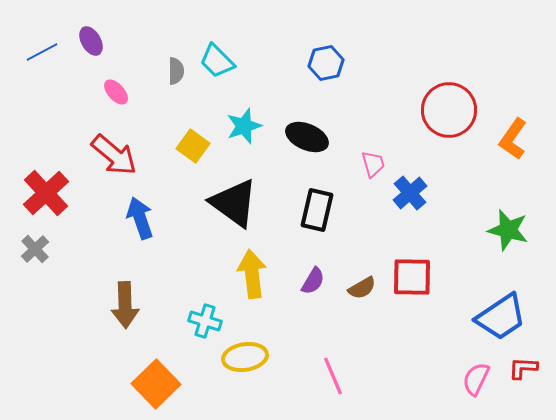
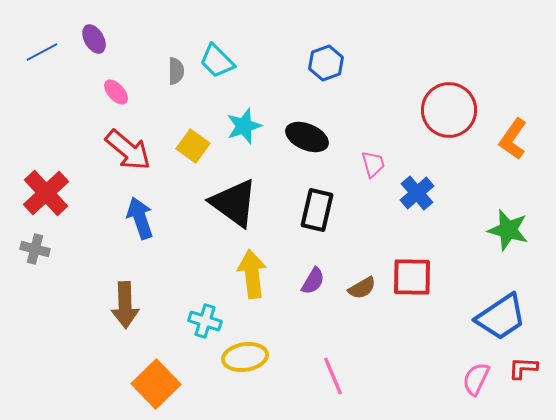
purple ellipse: moved 3 px right, 2 px up
blue hexagon: rotated 8 degrees counterclockwise
red arrow: moved 14 px right, 5 px up
blue cross: moved 7 px right
gray cross: rotated 32 degrees counterclockwise
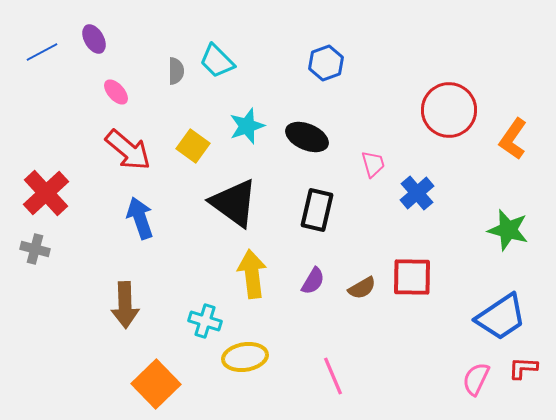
cyan star: moved 3 px right
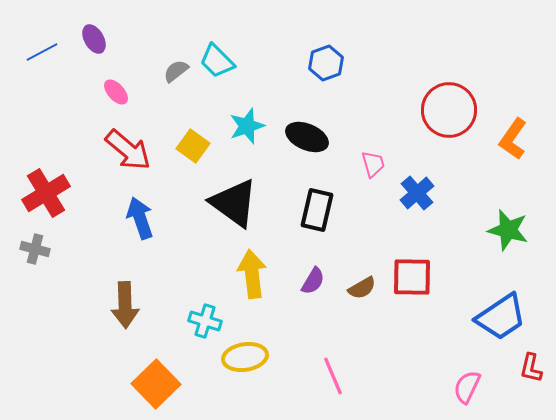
gray semicircle: rotated 128 degrees counterclockwise
red cross: rotated 12 degrees clockwise
red L-shape: moved 8 px right; rotated 80 degrees counterclockwise
pink semicircle: moved 9 px left, 8 px down
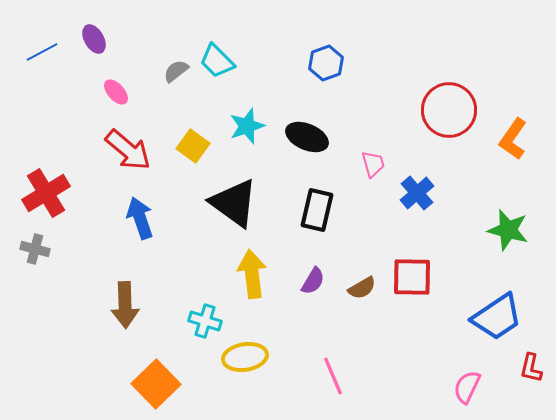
blue trapezoid: moved 4 px left
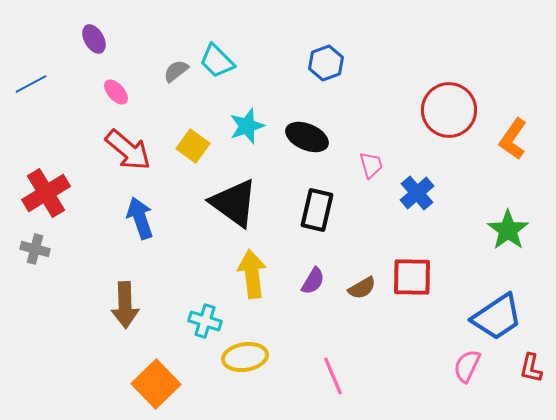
blue line: moved 11 px left, 32 px down
pink trapezoid: moved 2 px left, 1 px down
green star: rotated 21 degrees clockwise
pink semicircle: moved 21 px up
